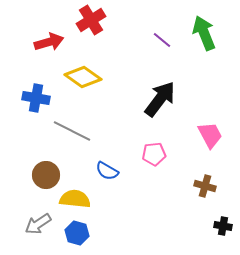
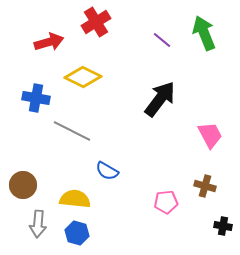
red cross: moved 5 px right, 2 px down
yellow diamond: rotated 9 degrees counterclockwise
pink pentagon: moved 12 px right, 48 px down
brown circle: moved 23 px left, 10 px down
gray arrow: rotated 52 degrees counterclockwise
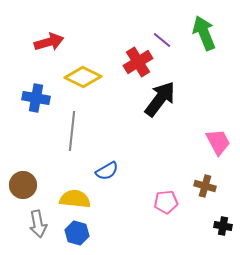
red cross: moved 42 px right, 40 px down
gray line: rotated 69 degrees clockwise
pink trapezoid: moved 8 px right, 7 px down
blue semicircle: rotated 60 degrees counterclockwise
gray arrow: rotated 16 degrees counterclockwise
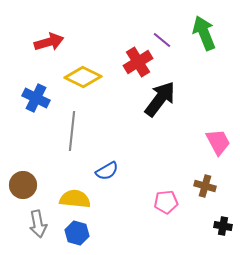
blue cross: rotated 16 degrees clockwise
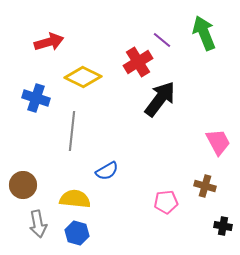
blue cross: rotated 8 degrees counterclockwise
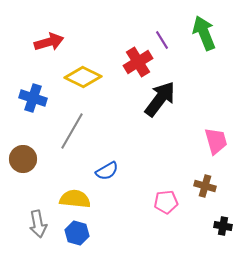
purple line: rotated 18 degrees clockwise
blue cross: moved 3 px left
gray line: rotated 24 degrees clockwise
pink trapezoid: moved 2 px left, 1 px up; rotated 12 degrees clockwise
brown circle: moved 26 px up
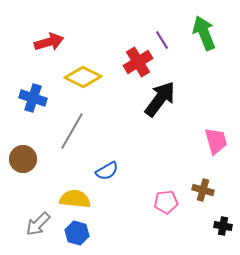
brown cross: moved 2 px left, 4 px down
gray arrow: rotated 56 degrees clockwise
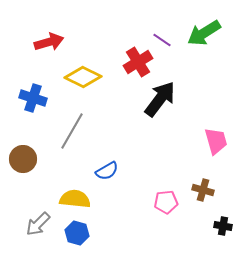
green arrow: rotated 100 degrees counterclockwise
purple line: rotated 24 degrees counterclockwise
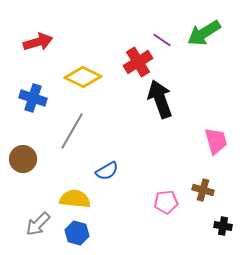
red arrow: moved 11 px left
black arrow: rotated 57 degrees counterclockwise
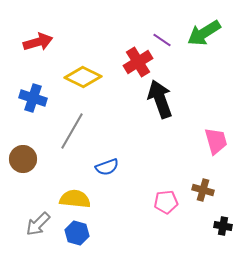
blue semicircle: moved 4 px up; rotated 10 degrees clockwise
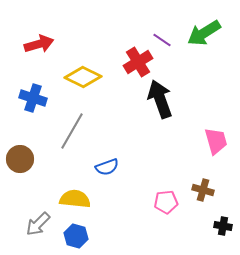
red arrow: moved 1 px right, 2 px down
brown circle: moved 3 px left
blue hexagon: moved 1 px left, 3 px down
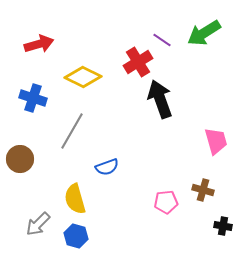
yellow semicircle: rotated 112 degrees counterclockwise
